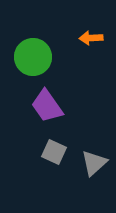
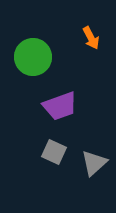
orange arrow: rotated 115 degrees counterclockwise
purple trapezoid: moved 13 px right; rotated 75 degrees counterclockwise
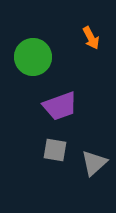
gray square: moved 1 px right, 2 px up; rotated 15 degrees counterclockwise
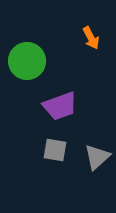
green circle: moved 6 px left, 4 px down
gray triangle: moved 3 px right, 6 px up
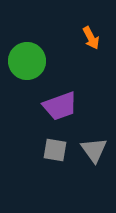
gray triangle: moved 3 px left, 7 px up; rotated 24 degrees counterclockwise
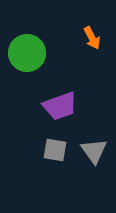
orange arrow: moved 1 px right
green circle: moved 8 px up
gray triangle: moved 1 px down
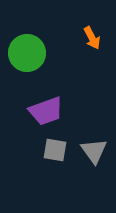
purple trapezoid: moved 14 px left, 5 px down
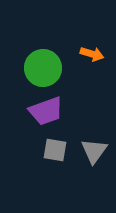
orange arrow: moved 16 px down; rotated 45 degrees counterclockwise
green circle: moved 16 px right, 15 px down
gray triangle: rotated 12 degrees clockwise
